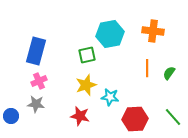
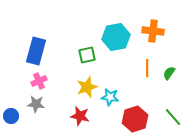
cyan hexagon: moved 6 px right, 3 px down
yellow star: moved 1 px right, 2 px down
red hexagon: rotated 15 degrees counterclockwise
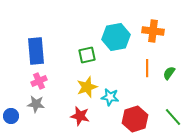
blue rectangle: rotated 20 degrees counterclockwise
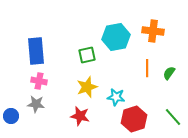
pink cross: rotated 35 degrees clockwise
cyan star: moved 6 px right
red hexagon: moved 1 px left
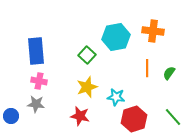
green square: rotated 36 degrees counterclockwise
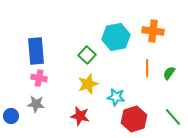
pink cross: moved 3 px up
yellow star: moved 1 px right, 3 px up
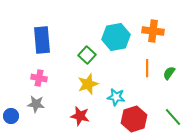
blue rectangle: moved 6 px right, 11 px up
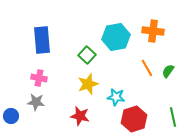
orange line: rotated 30 degrees counterclockwise
green semicircle: moved 1 px left, 2 px up
gray star: moved 2 px up
green line: rotated 30 degrees clockwise
